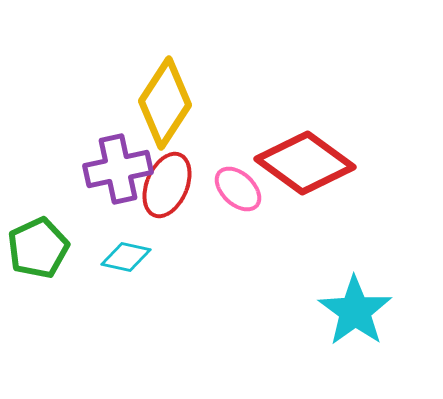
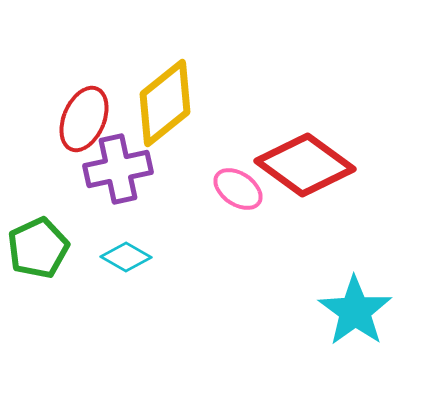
yellow diamond: rotated 18 degrees clockwise
red diamond: moved 2 px down
red ellipse: moved 83 px left, 66 px up
pink ellipse: rotated 9 degrees counterclockwise
cyan diamond: rotated 18 degrees clockwise
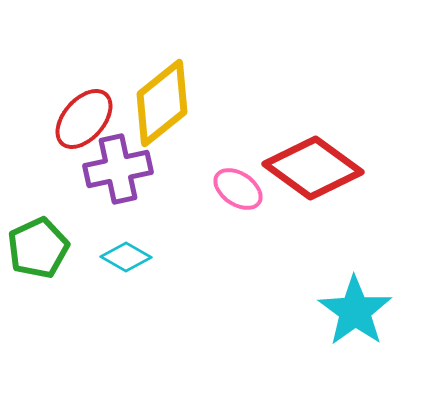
yellow diamond: moved 3 px left
red ellipse: rotated 18 degrees clockwise
red diamond: moved 8 px right, 3 px down
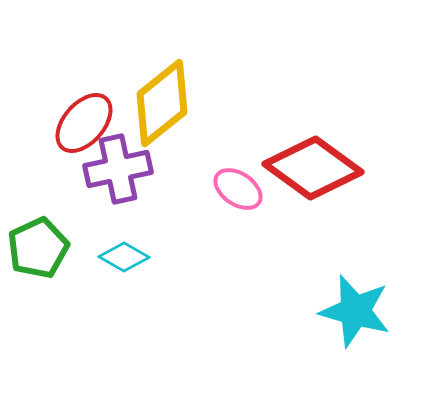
red ellipse: moved 4 px down
cyan diamond: moved 2 px left
cyan star: rotated 20 degrees counterclockwise
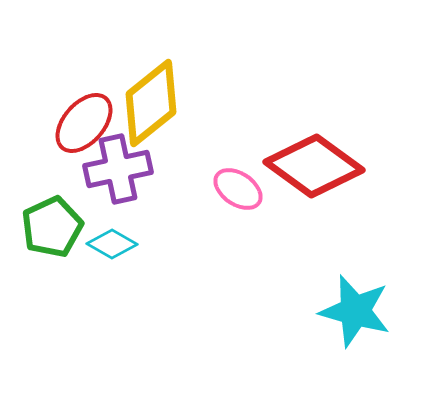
yellow diamond: moved 11 px left
red diamond: moved 1 px right, 2 px up
green pentagon: moved 14 px right, 21 px up
cyan diamond: moved 12 px left, 13 px up
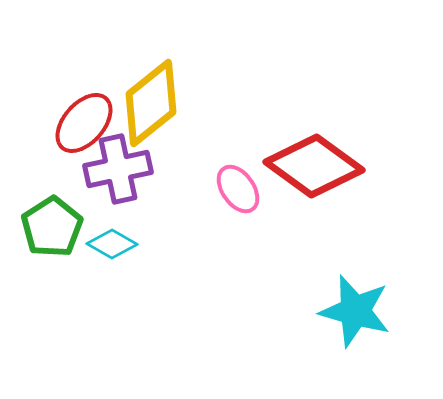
pink ellipse: rotated 21 degrees clockwise
green pentagon: rotated 8 degrees counterclockwise
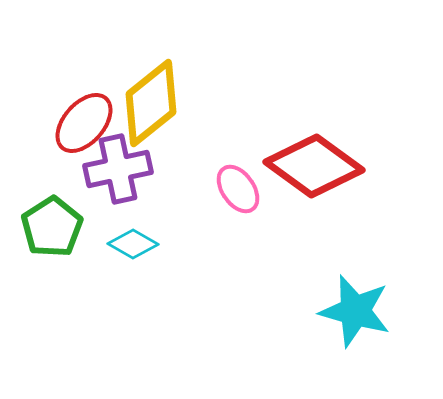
cyan diamond: moved 21 px right
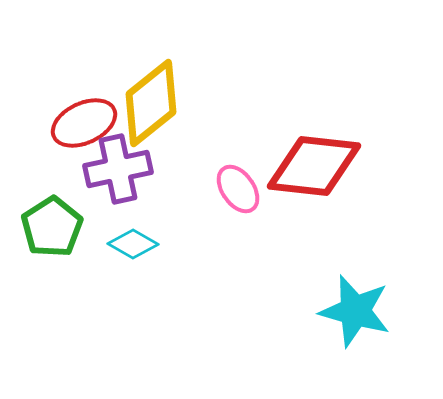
red ellipse: rotated 24 degrees clockwise
red diamond: rotated 30 degrees counterclockwise
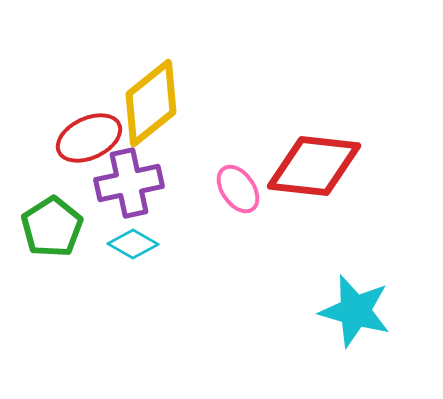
red ellipse: moved 5 px right, 15 px down
purple cross: moved 11 px right, 14 px down
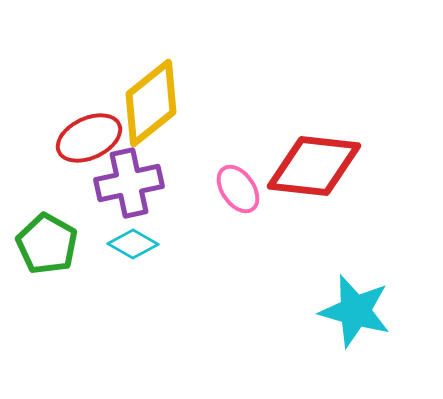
green pentagon: moved 5 px left, 17 px down; rotated 10 degrees counterclockwise
